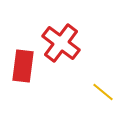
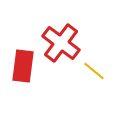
yellow line: moved 9 px left, 21 px up
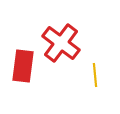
yellow line: moved 1 px right, 4 px down; rotated 45 degrees clockwise
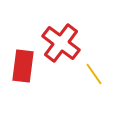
yellow line: moved 1 px left, 1 px up; rotated 30 degrees counterclockwise
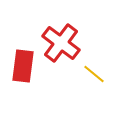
yellow line: rotated 15 degrees counterclockwise
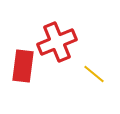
red cross: moved 4 px left, 1 px up; rotated 30 degrees clockwise
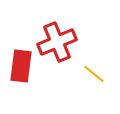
red rectangle: moved 2 px left
